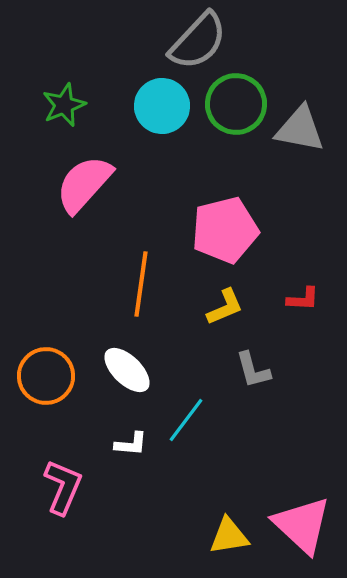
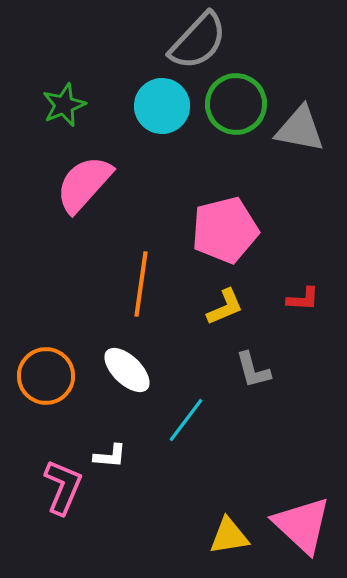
white L-shape: moved 21 px left, 12 px down
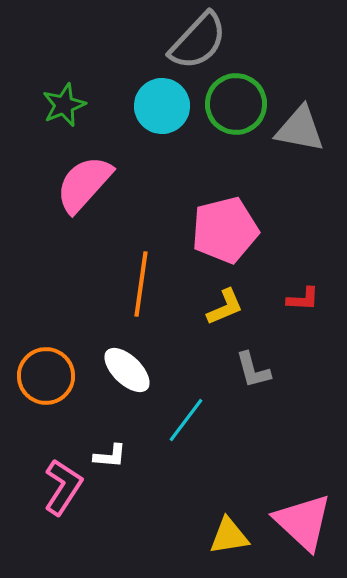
pink L-shape: rotated 10 degrees clockwise
pink triangle: moved 1 px right, 3 px up
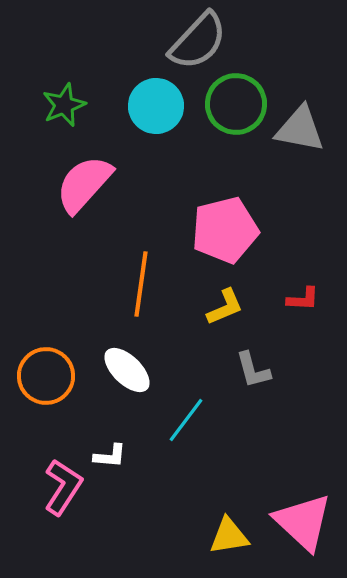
cyan circle: moved 6 px left
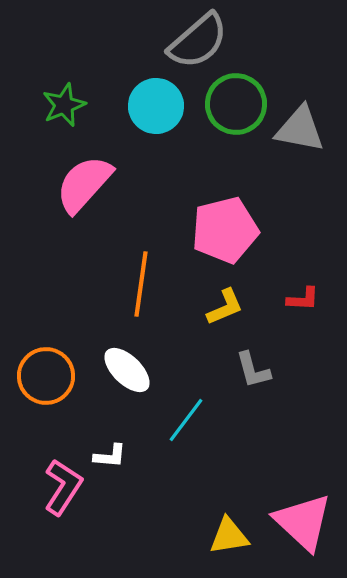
gray semicircle: rotated 6 degrees clockwise
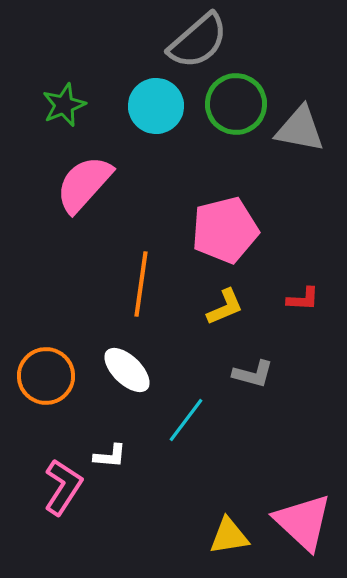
gray L-shape: moved 4 px down; rotated 60 degrees counterclockwise
